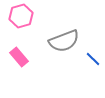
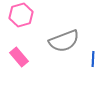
pink hexagon: moved 1 px up
blue line: rotated 49 degrees clockwise
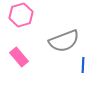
blue line: moved 10 px left, 6 px down
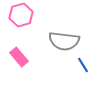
gray semicircle: rotated 28 degrees clockwise
blue line: rotated 35 degrees counterclockwise
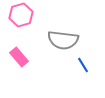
gray semicircle: moved 1 px left, 1 px up
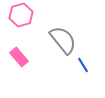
gray semicircle: rotated 136 degrees counterclockwise
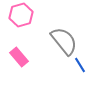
gray semicircle: moved 1 px right, 1 px down
blue line: moved 3 px left
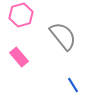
gray semicircle: moved 1 px left, 5 px up
blue line: moved 7 px left, 20 px down
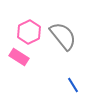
pink hexagon: moved 8 px right, 17 px down; rotated 10 degrees counterclockwise
pink rectangle: rotated 18 degrees counterclockwise
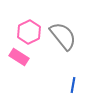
blue line: rotated 42 degrees clockwise
